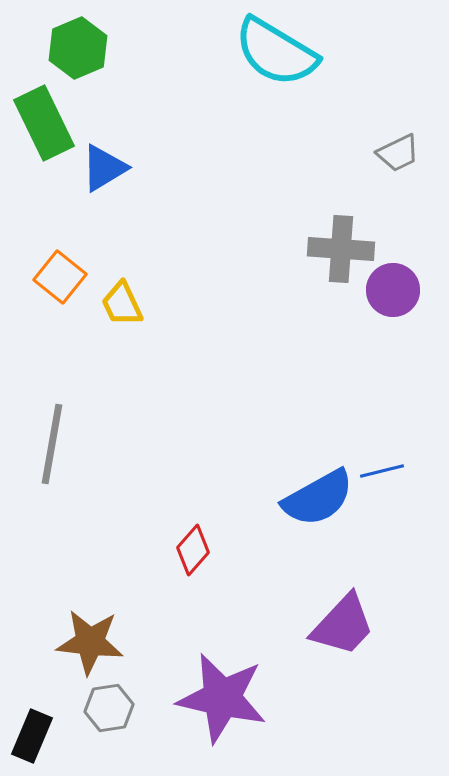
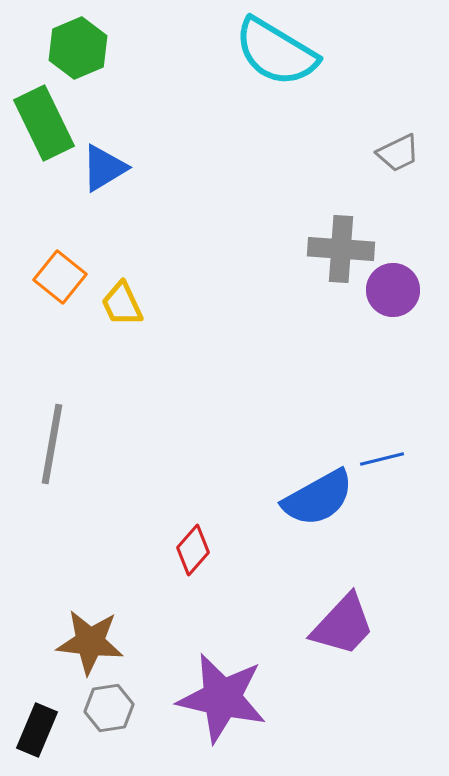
blue line: moved 12 px up
black rectangle: moved 5 px right, 6 px up
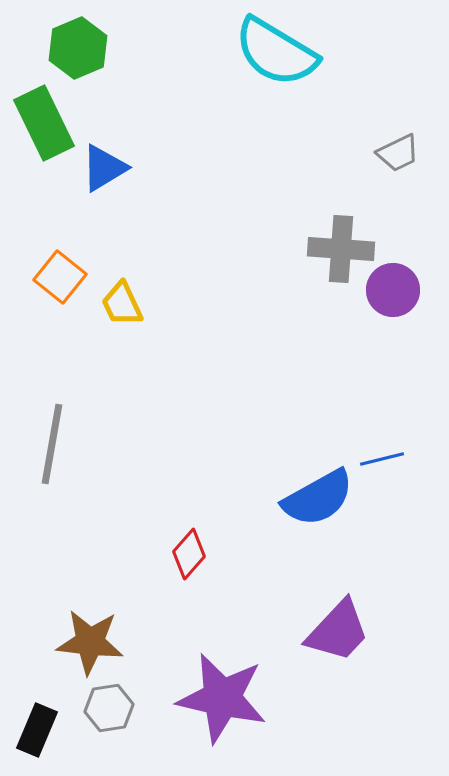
red diamond: moved 4 px left, 4 px down
purple trapezoid: moved 5 px left, 6 px down
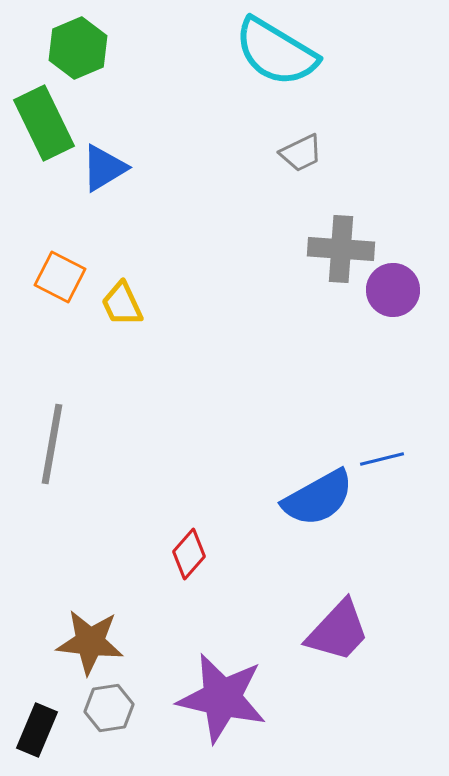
gray trapezoid: moved 97 px left
orange square: rotated 12 degrees counterclockwise
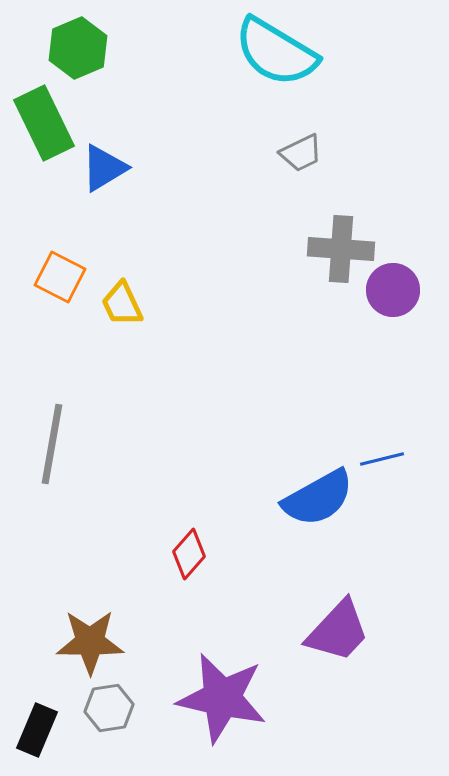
brown star: rotated 6 degrees counterclockwise
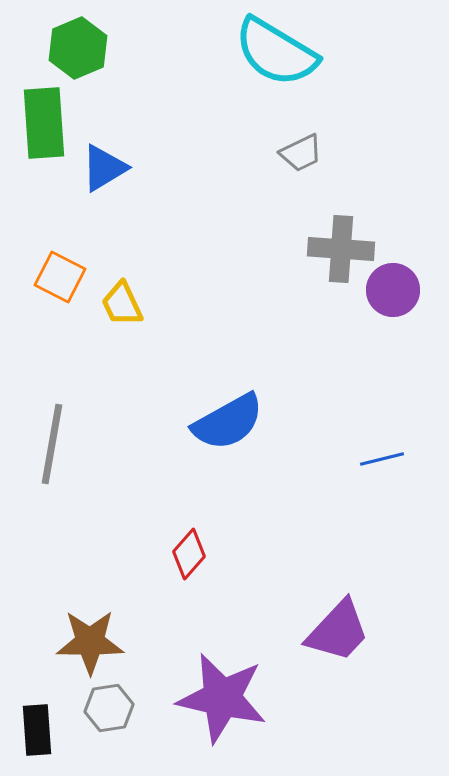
green rectangle: rotated 22 degrees clockwise
blue semicircle: moved 90 px left, 76 px up
black rectangle: rotated 27 degrees counterclockwise
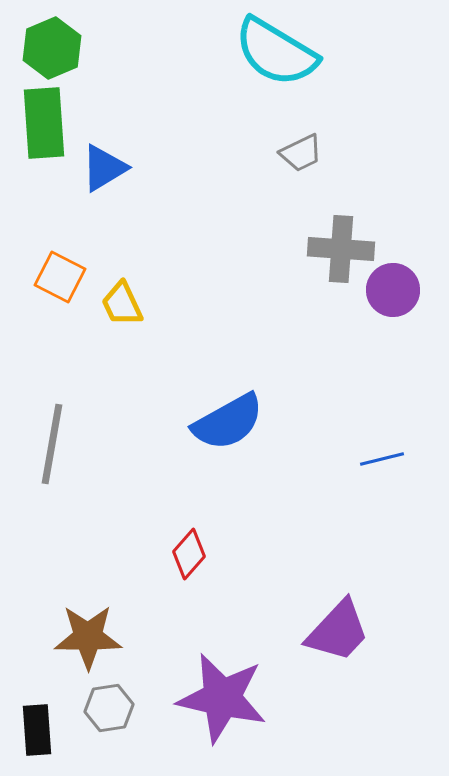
green hexagon: moved 26 px left
brown star: moved 2 px left, 5 px up
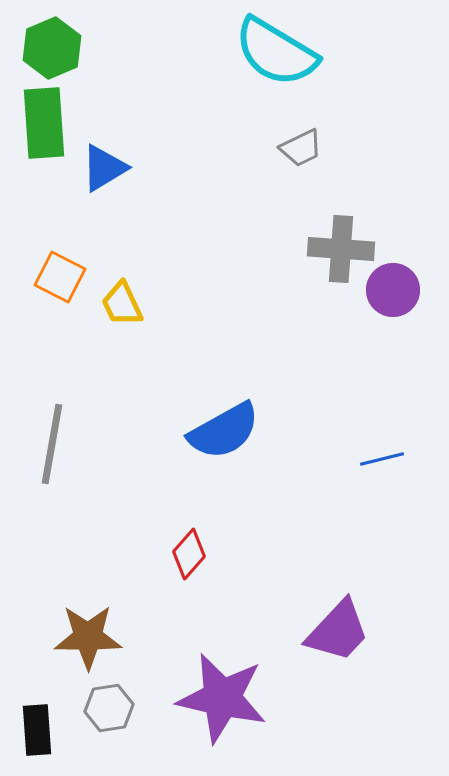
gray trapezoid: moved 5 px up
blue semicircle: moved 4 px left, 9 px down
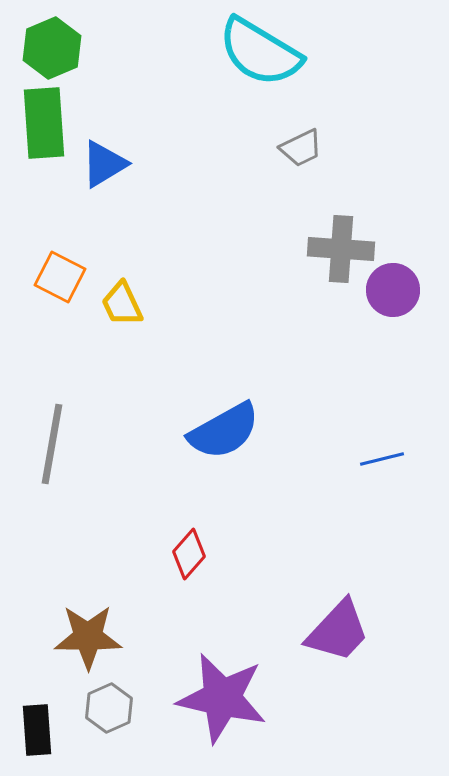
cyan semicircle: moved 16 px left
blue triangle: moved 4 px up
gray hexagon: rotated 15 degrees counterclockwise
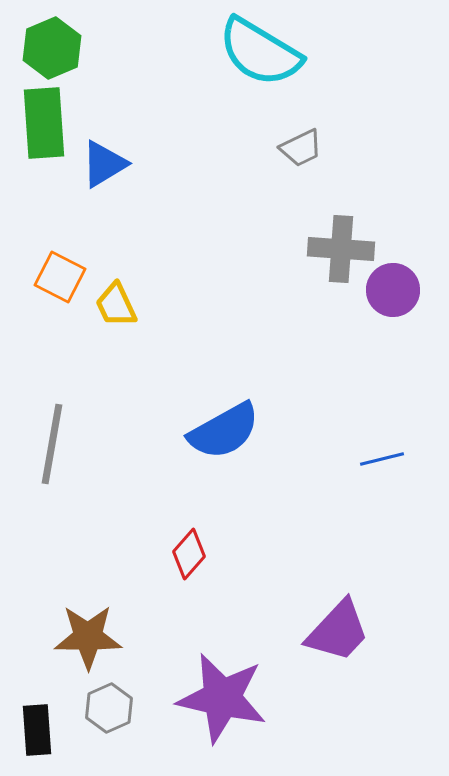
yellow trapezoid: moved 6 px left, 1 px down
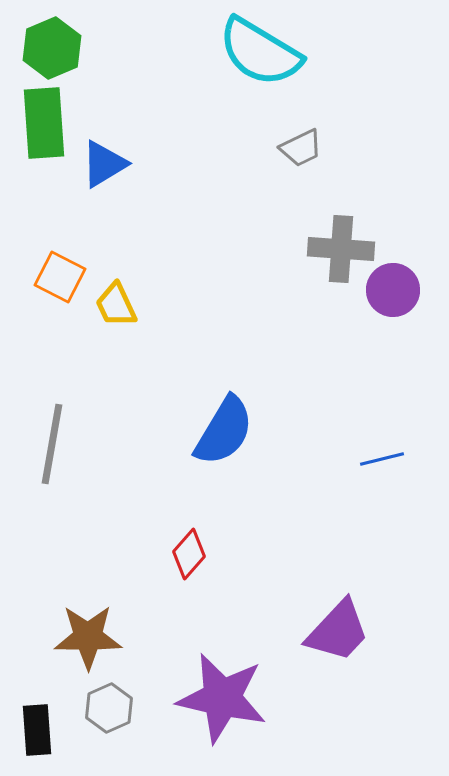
blue semicircle: rotated 30 degrees counterclockwise
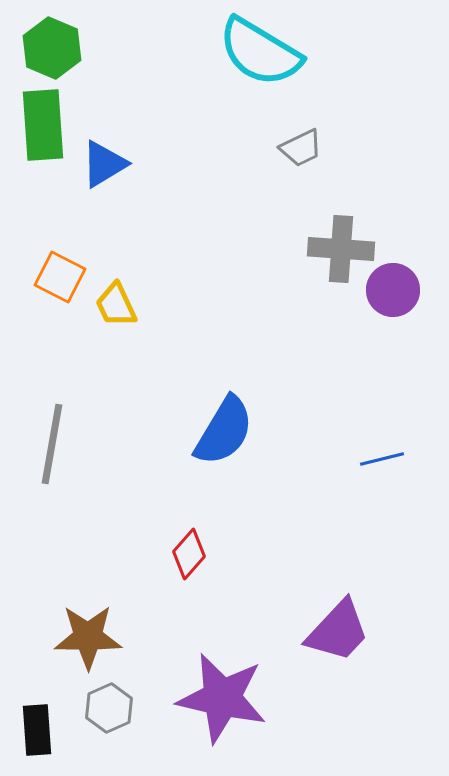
green hexagon: rotated 14 degrees counterclockwise
green rectangle: moved 1 px left, 2 px down
